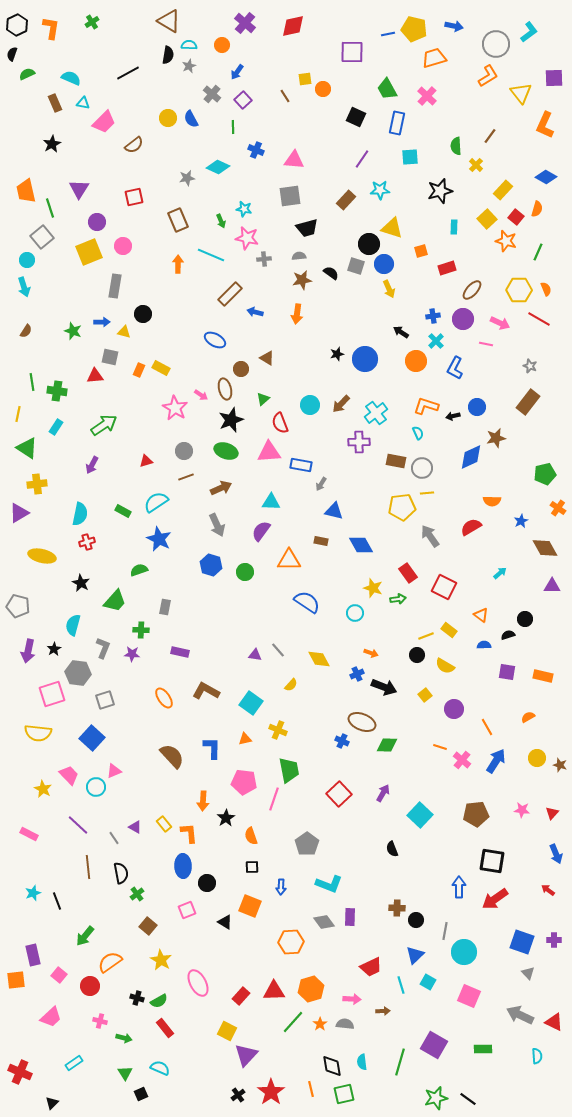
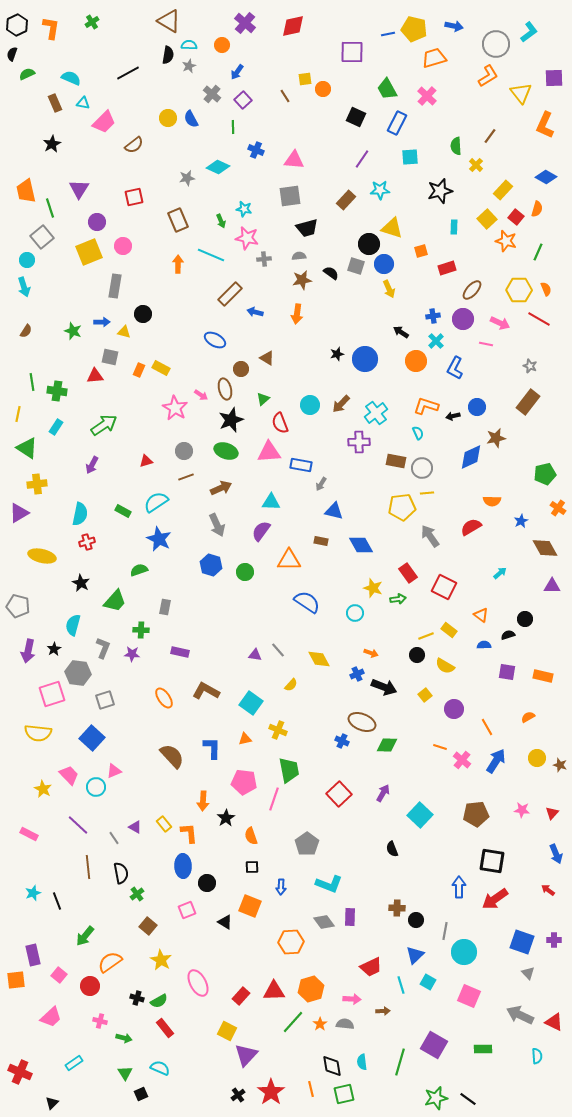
blue rectangle at (397, 123): rotated 15 degrees clockwise
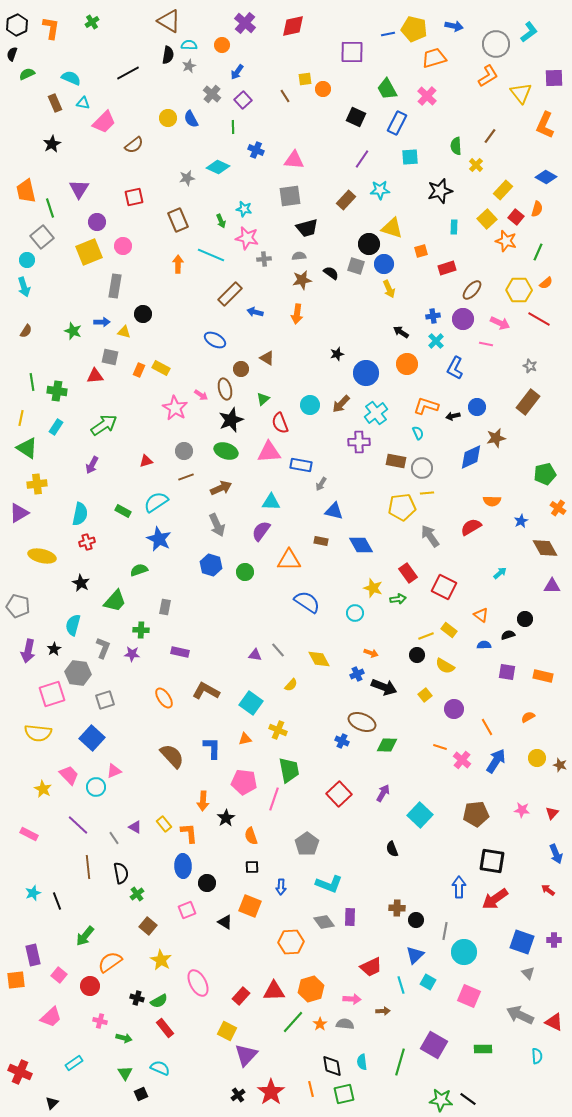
orange semicircle at (546, 289): moved 6 px up; rotated 72 degrees clockwise
blue circle at (365, 359): moved 1 px right, 14 px down
orange circle at (416, 361): moved 9 px left, 3 px down
yellow line at (18, 414): moved 3 px right, 4 px down
green star at (436, 1098): moved 5 px right, 2 px down; rotated 20 degrees clockwise
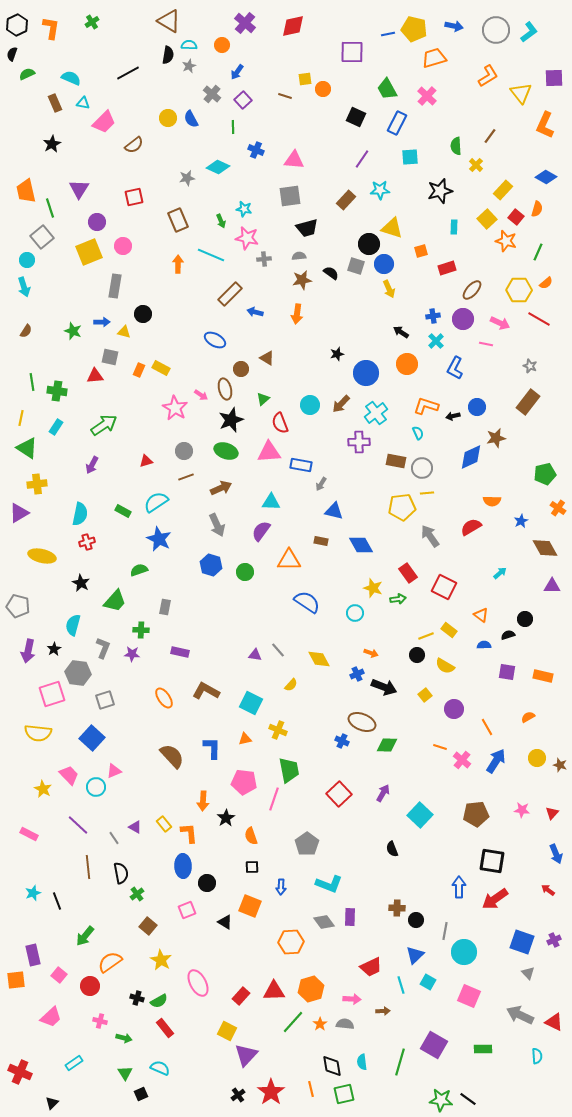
gray circle at (496, 44): moved 14 px up
brown line at (285, 96): rotated 40 degrees counterclockwise
cyan square at (251, 703): rotated 10 degrees counterclockwise
purple cross at (554, 940): rotated 24 degrees counterclockwise
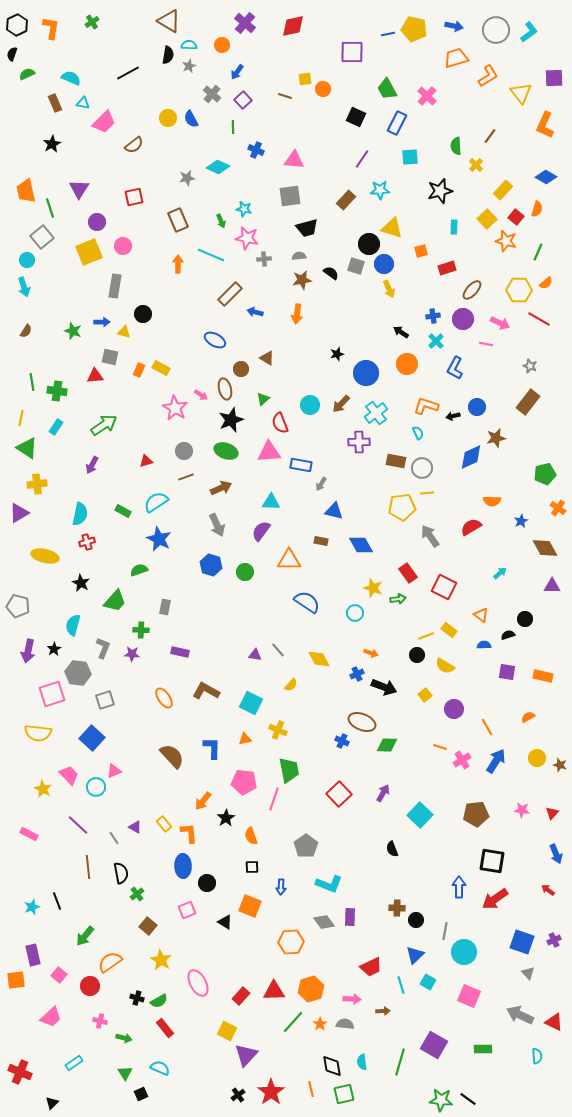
orange trapezoid at (434, 58): moved 22 px right
yellow ellipse at (42, 556): moved 3 px right
pink cross at (462, 760): rotated 18 degrees clockwise
orange arrow at (203, 801): rotated 36 degrees clockwise
gray pentagon at (307, 844): moved 1 px left, 2 px down
cyan star at (33, 893): moved 1 px left, 14 px down
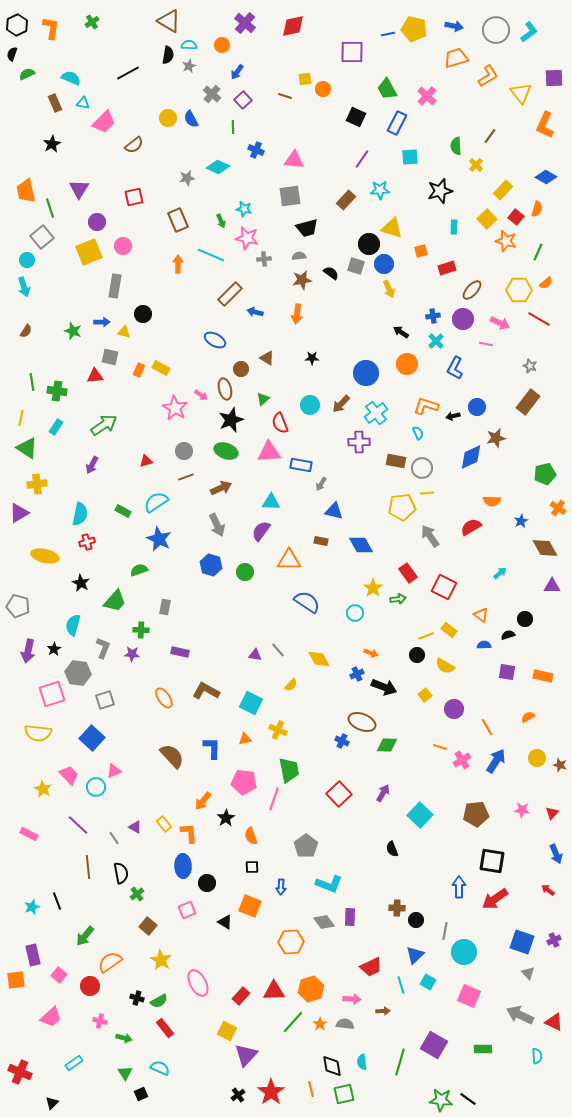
black star at (337, 354): moved 25 px left, 4 px down; rotated 16 degrees clockwise
yellow star at (373, 588): rotated 18 degrees clockwise
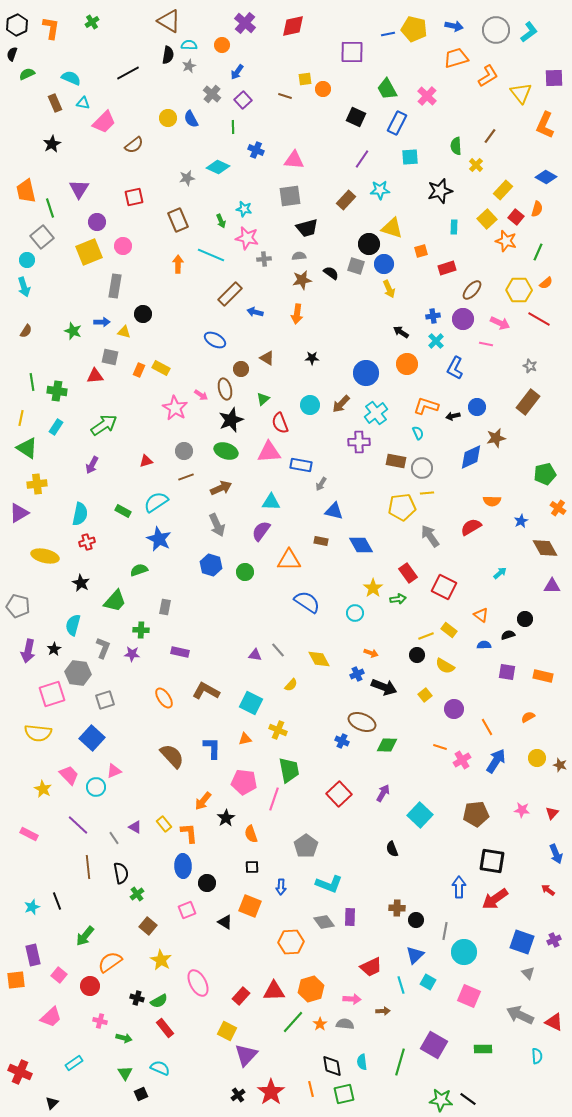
orange semicircle at (251, 836): moved 2 px up
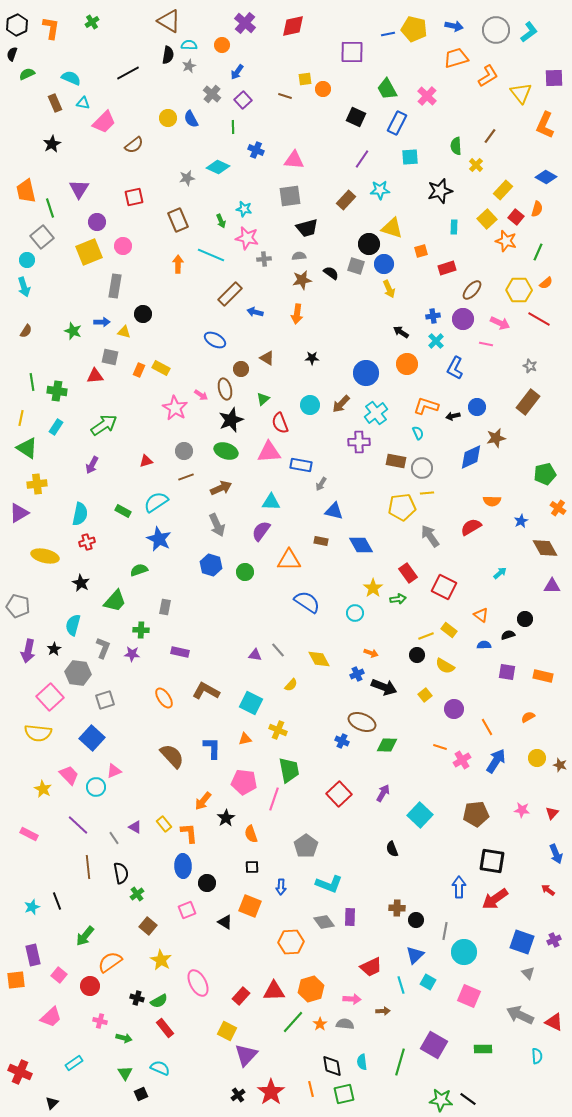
pink square at (52, 694): moved 2 px left, 3 px down; rotated 24 degrees counterclockwise
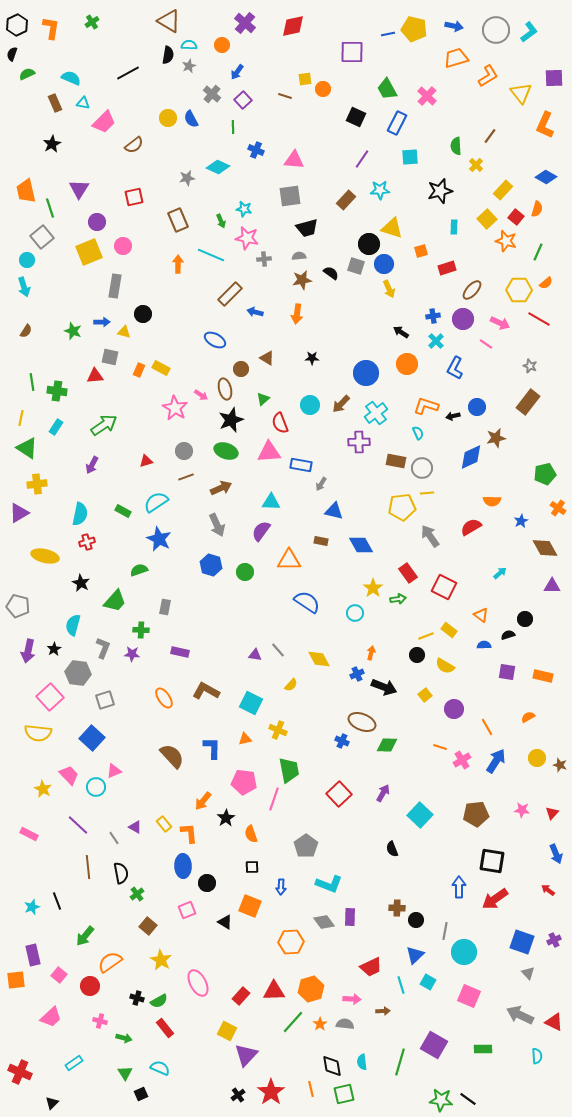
pink line at (486, 344): rotated 24 degrees clockwise
orange arrow at (371, 653): rotated 96 degrees counterclockwise
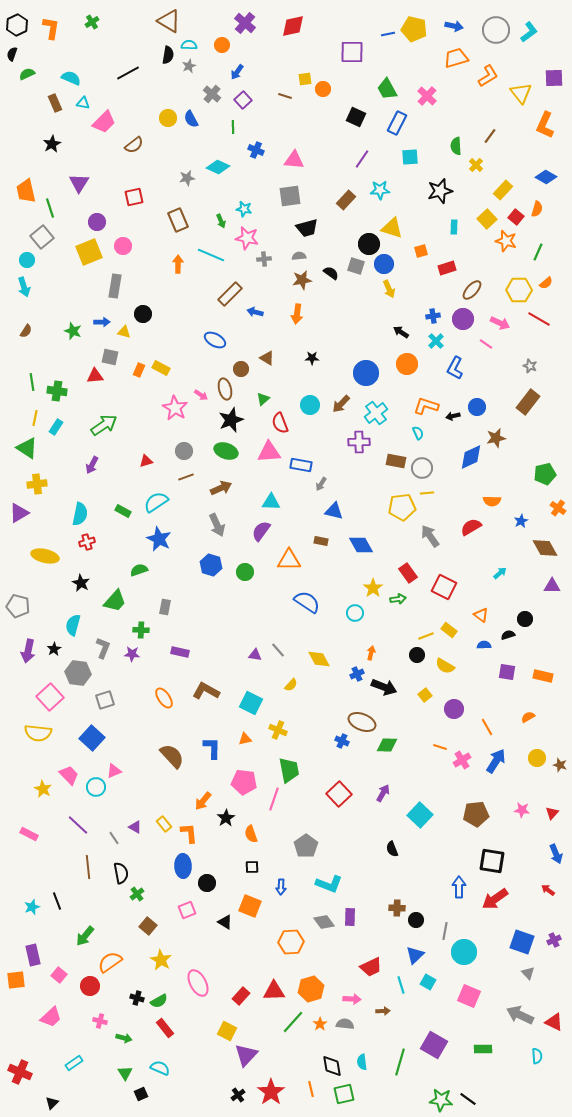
purple triangle at (79, 189): moved 6 px up
yellow line at (21, 418): moved 14 px right
